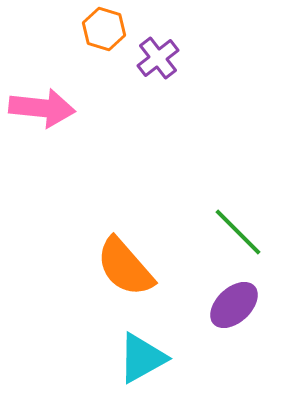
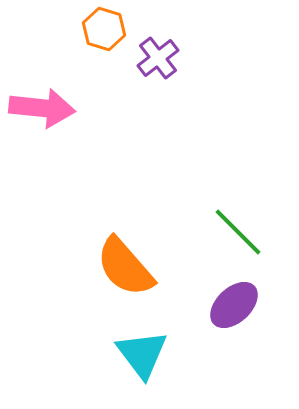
cyan triangle: moved 4 px up; rotated 38 degrees counterclockwise
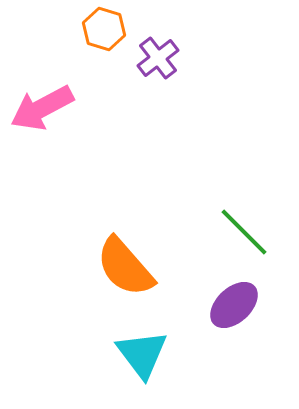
pink arrow: rotated 146 degrees clockwise
green line: moved 6 px right
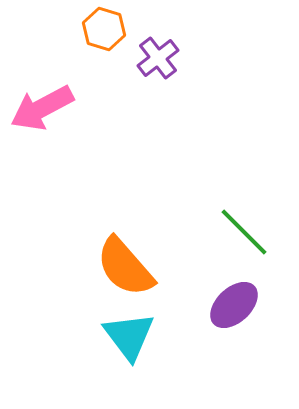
cyan triangle: moved 13 px left, 18 px up
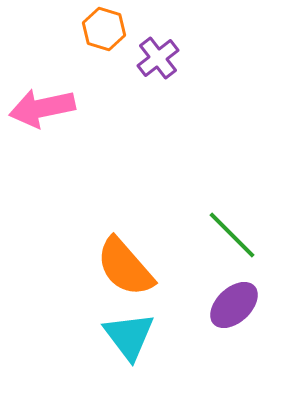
pink arrow: rotated 16 degrees clockwise
green line: moved 12 px left, 3 px down
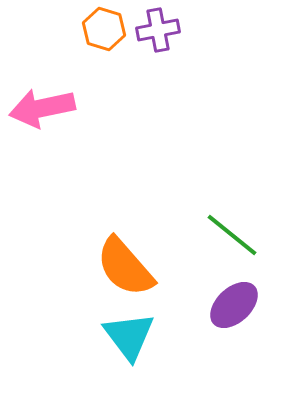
purple cross: moved 28 px up; rotated 27 degrees clockwise
green line: rotated 6 degrees counterclockwise
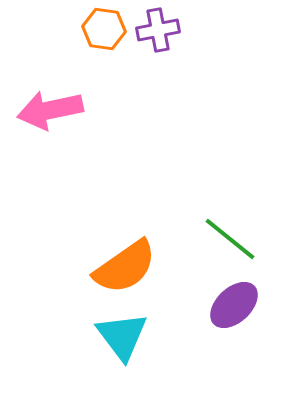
orange hexagon: rotated 9 degrees counterclockwise
pink arrow: moved 8 px right, 2 px down
green line: moved 2 px left, 4 px down
orange semicircle: rotated 84 degrees counterclockwise
cyan triangle: moved 7 px left
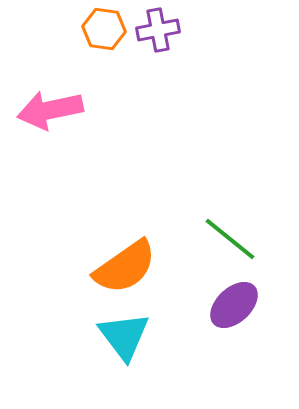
cyan triangle: moved 2 px right
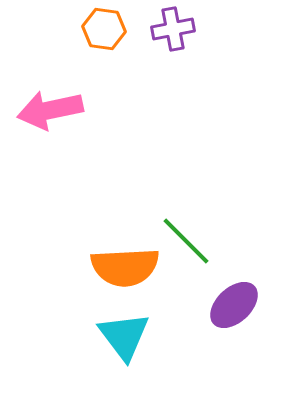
purple cross: moved 15 px right, 1 px up
green line: moved 44 px left, 2 px down; rotated 6 degrees clockwise
orange semicircle: rotated 32 degrees clockwise
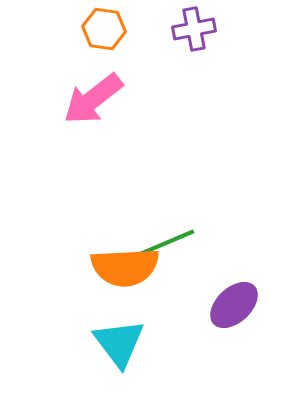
purple cross: moved 21 px right
pink arrow: moved 43 px right, 11 px up; rotated 26 degrees counterclockwise
green line: moved 20 px left, 2 px down; rotated 68 degrees counterclockwise
cyan triangle: moved 5 px left, 7 px down
